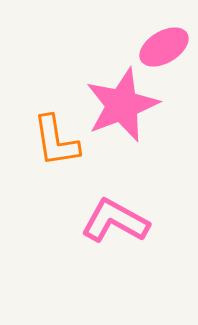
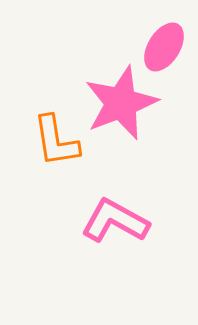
pink ellipse: rotated 27 degrees counterclockwise
pink star: moved 1 px left, 2 px up
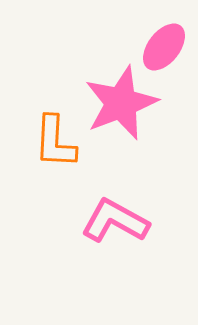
pink ellipse: rotated 6 degrees clockwise
orange L-shape: moved 1 px left, 1 px down; rotated 12 degrees clockwise
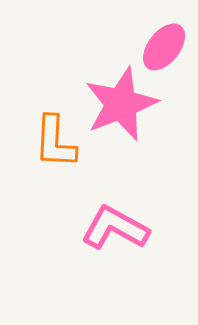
pink star: moved 1 px down
pink L-shape: moved 7 px down
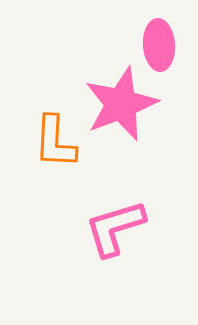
pink ellipse: moved 5 px left, 2 px up; rotated 42 degrees counterclockwise
pink L-shape: rotated 46 degrees counterclockwise
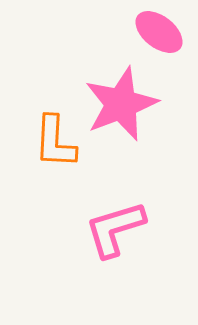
pink ellipse: moved 13 px up; rotated 48 degrees counterclockwise
pink L-shape: moved 1 px down
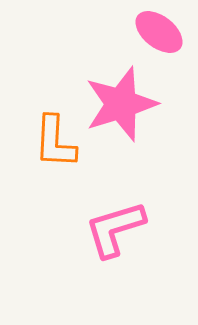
pink star: rotated 4 degrees clockwise
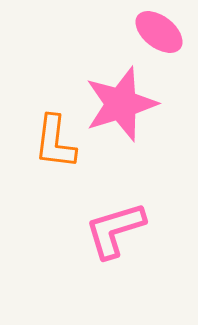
orange L-shape: rotated 4 degrees clockwise
pink L-shape: moved 1 px down
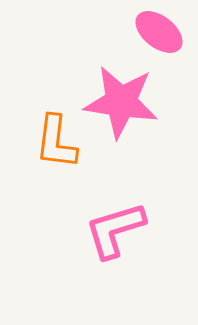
pink star: moved 2 px up; rotated 26 degrees clockwise
orange L-shape: moved 1 px right
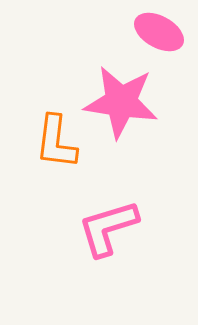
pink ellipse: rotated 9 degrees counterclockwise
pink L-shape: moved 7 px left, 2 px up
